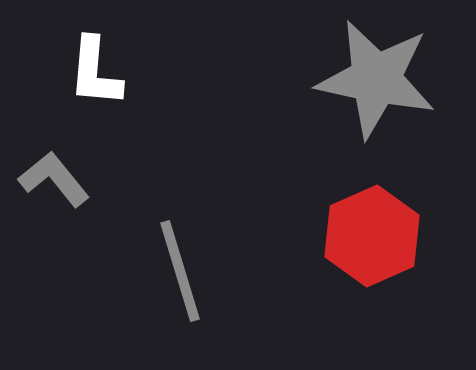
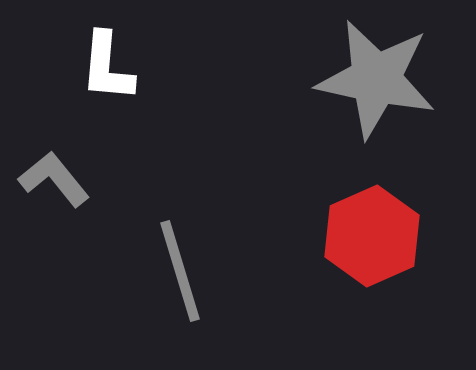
white L-shape: moved 12 px right, 5 px up
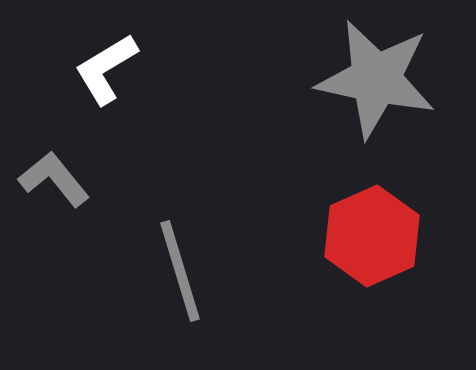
white L-shape: moved 1 px left, 2 px down; rotated 54 degrees clockwise
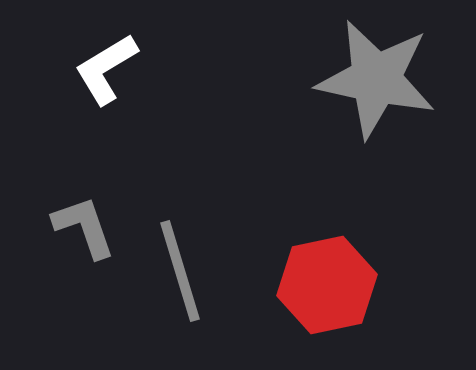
gray L-shape: moved 30 px right, 48 px down; rotated 20 degrees clockwise
red hexagon: moved 45 px left, 49 px down; rotated 12 degrees clockwise
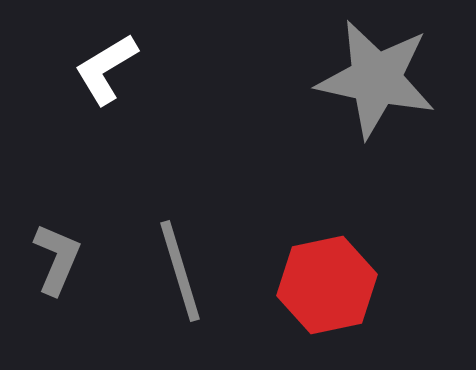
gray L-shape: moved 27 px left, 32 px down; rotated 42 degrees clockwise
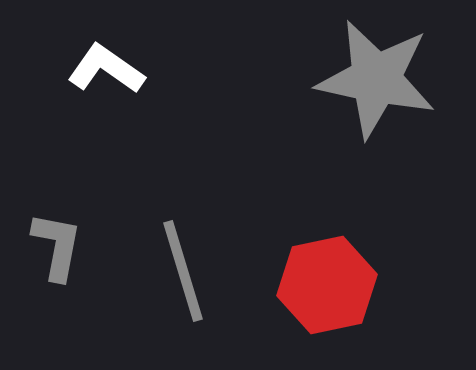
white L-shape: rotated 66 degrees clockwise
gray L-shape: moved 13 px up; rotated 12 degrees counterclockwise
gray line: moved 3 px right
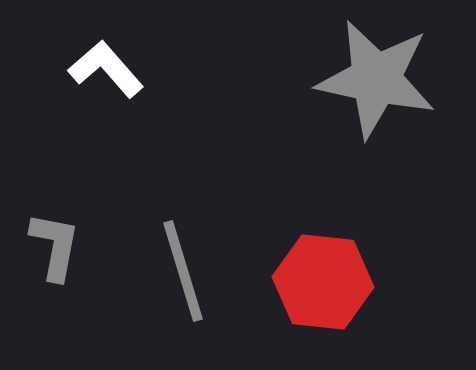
white L-shape: rotated 14 degrees clockwise
gray L-shape: moved 2 px left
red hexagon: moved 4 px left, 3 px up; rotated 18 degrees clockwise
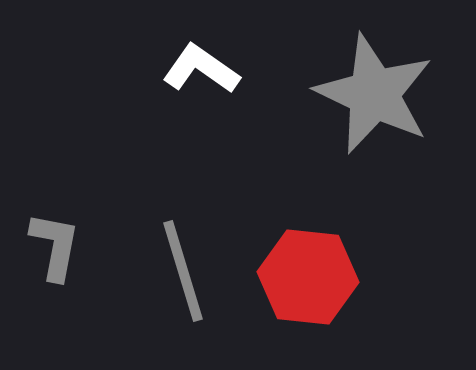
white L-shape: moved 95 px right; rotated 14 degrees counterclockwise
gray star: moved 2 px left, 15 px down; rotated 13 degrees clockwise
red hexagon: moved 15 px left, 5 px up
